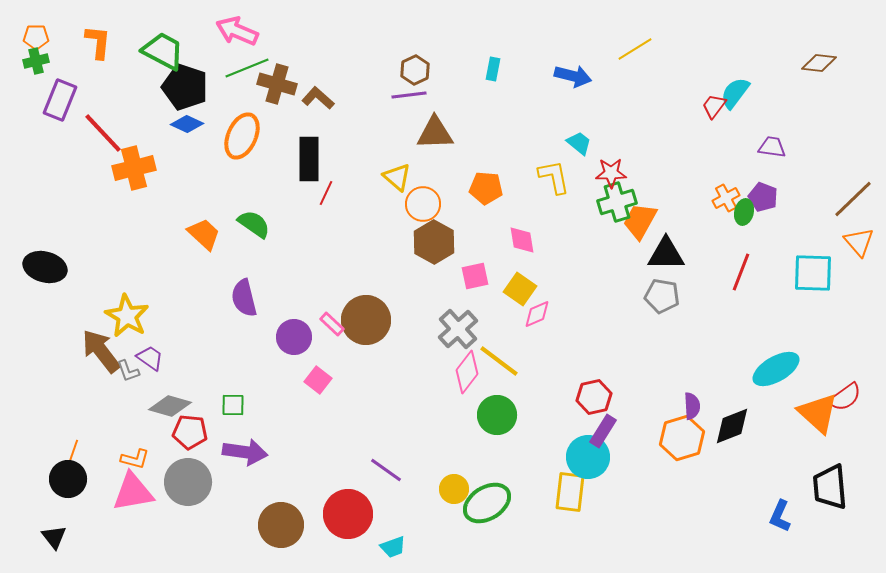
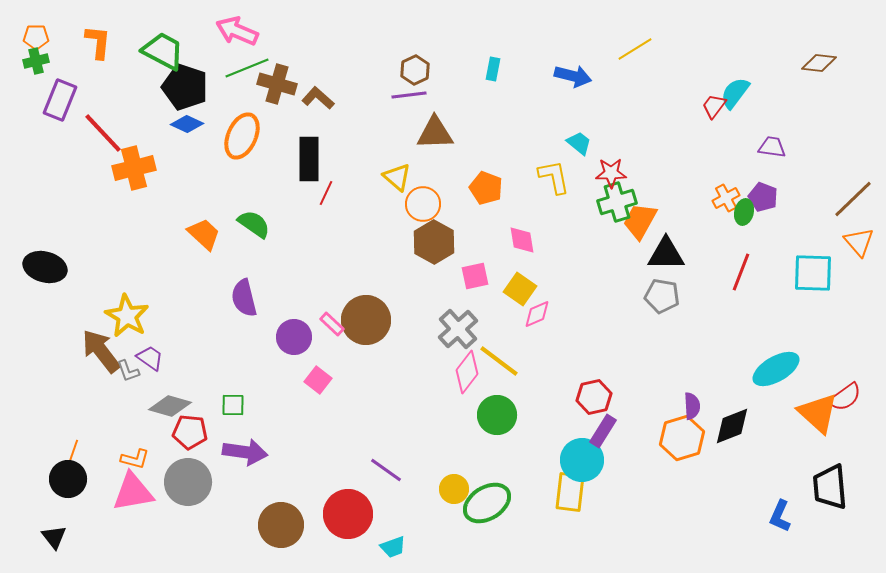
orange pentagon at (486, 188): rotated 16 degrees clockwise
cyan circle at (588, 457): moved 6 px left, 3 px down
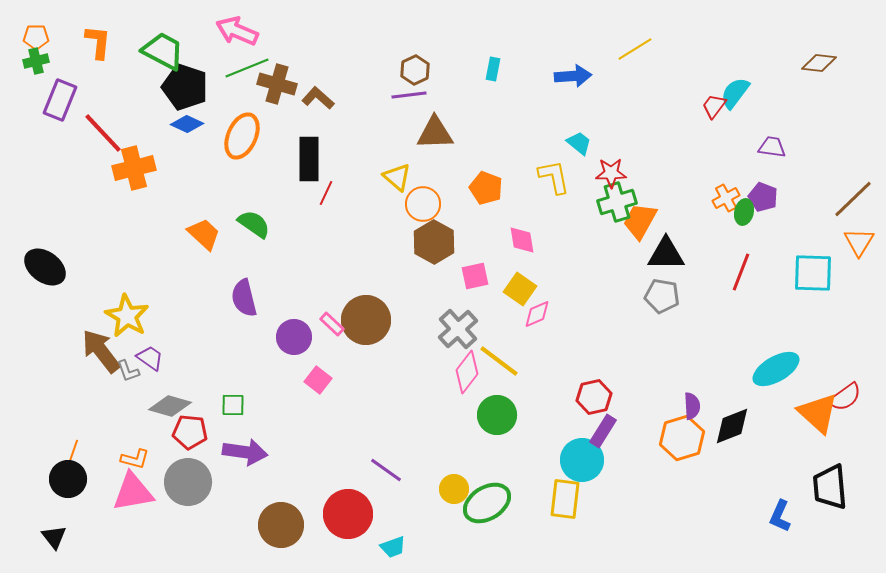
blue arrow at (573, 76): rotated 18 degrees counterclockwise
orange triangle at (859, 242): rotated 12 degrees clockwise
black ellipse at (45, 267): rotated 21 degrees clockwise
yellow rectangle at (570, 492): moved 5 px left, 7 px down
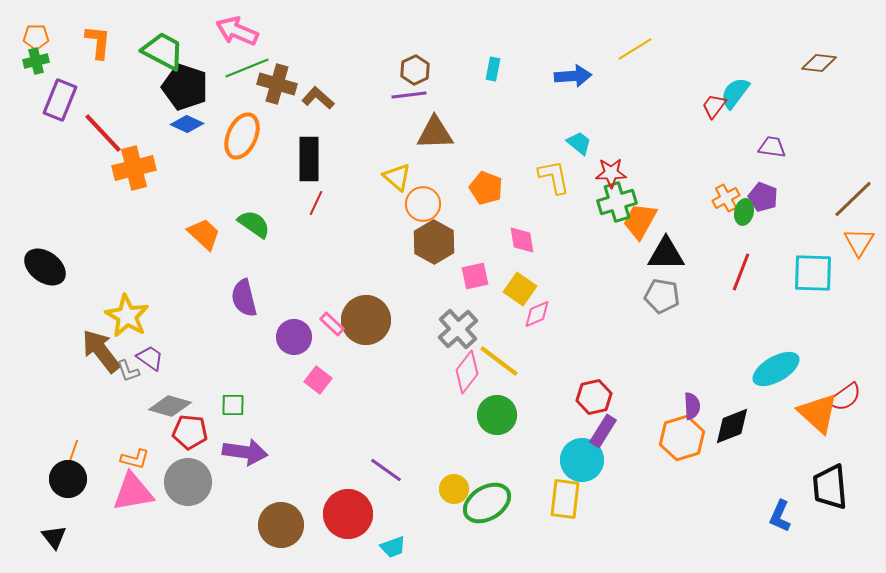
red line at (326, 193): moved 10 px left, 10 px down
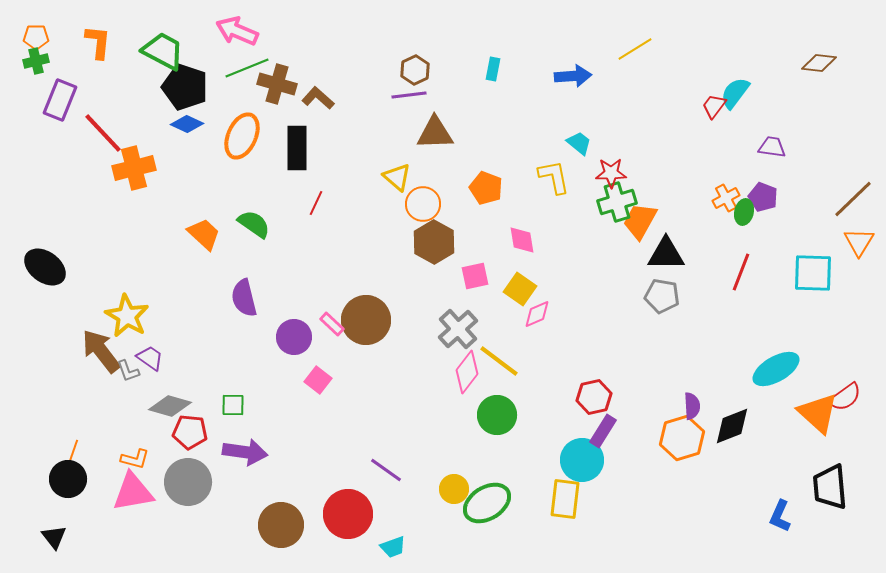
black rectangle at (309, 159): moved 12 px left, 11 px up
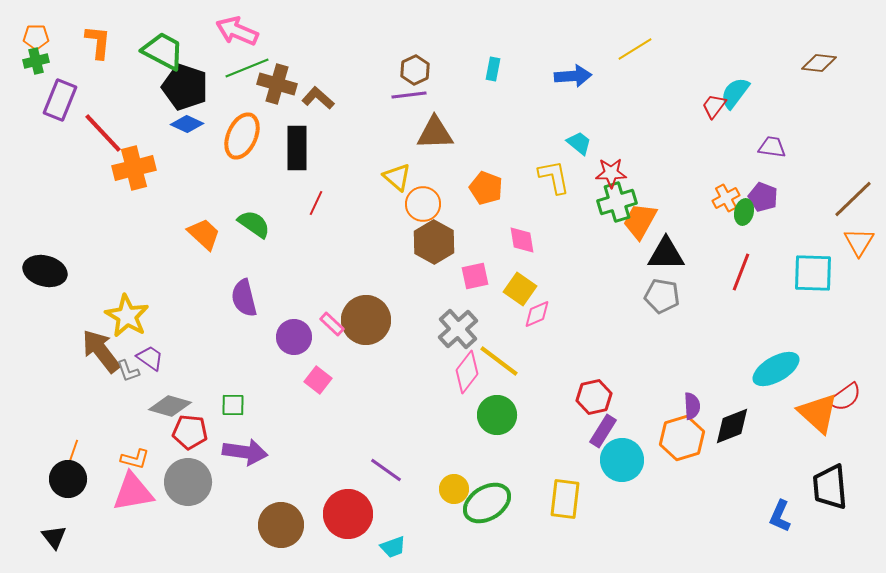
black ellipse at (45, 267): moved 4 px down; rotated 21 degrees counterclockwise
cyan circle at (582, 460): moved 40 px right
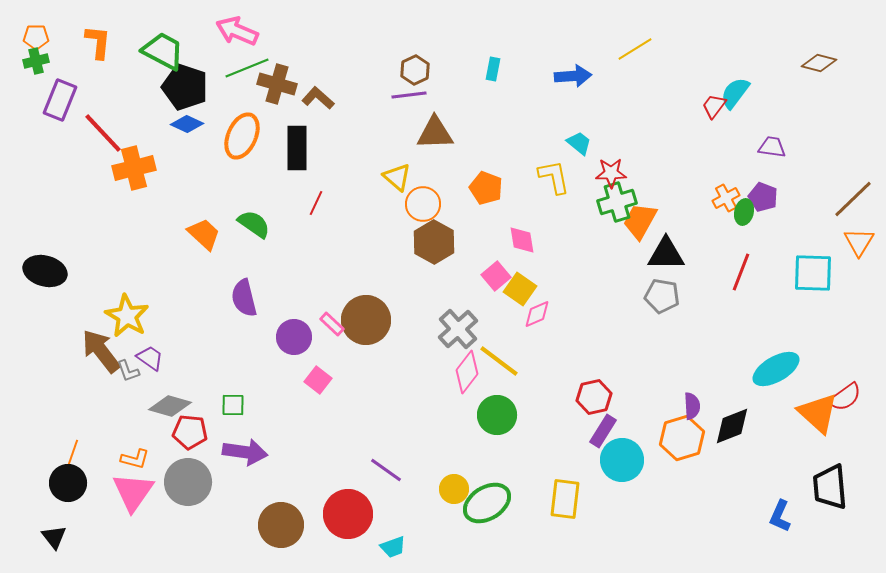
brown diamond at (819, 63): rotated 8 degrees clockwise
pink square at (475, 276): moved 21 px right; rotated 28 degrees counterclockwise
black circle at (68, 479): moved 4 px down
pink triangle at (133, 492): rotated 45 degrees counterclockwise
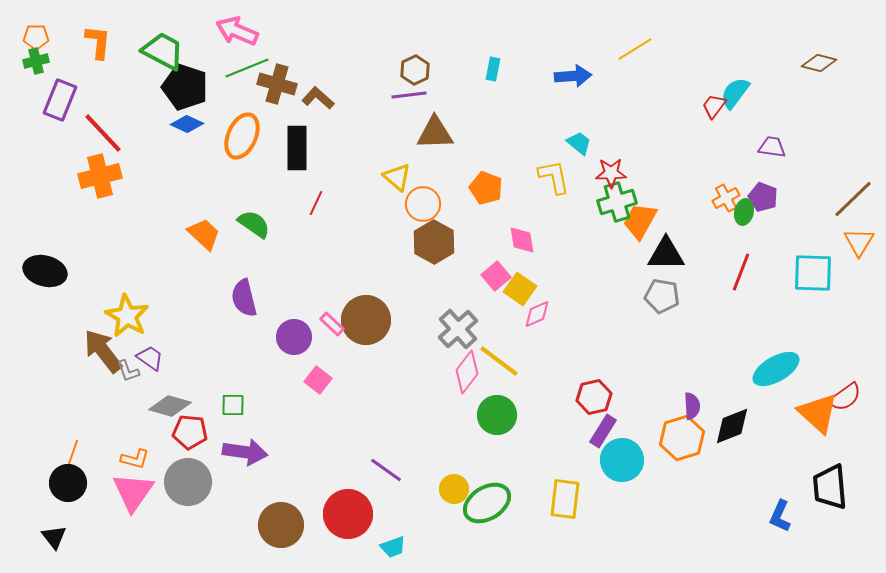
orange cross at (134, 168): moved 34 px left, 8 px down
brown arrow at (101, 351): moved 2 px right
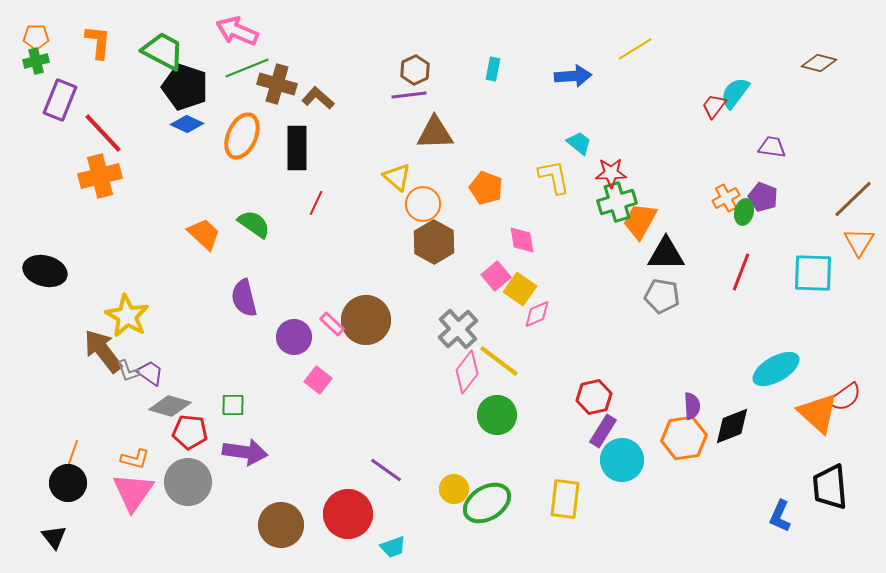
purple trapezoid at (150, 358): moved 15 px down
orange hexagon at (682, 438): moved 2 px right; rotated 9 degrees clockwise
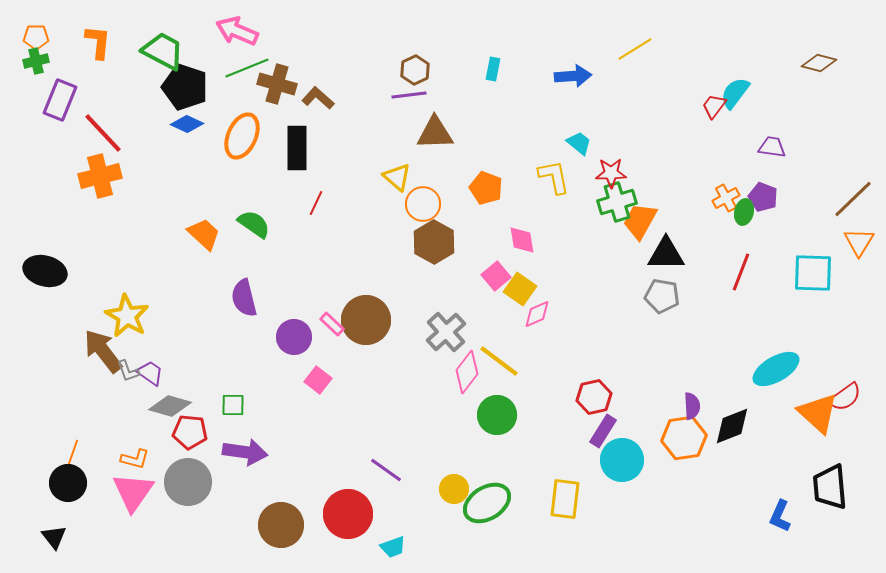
gray cross at (458, 329): moved 12 px left, 3 px down
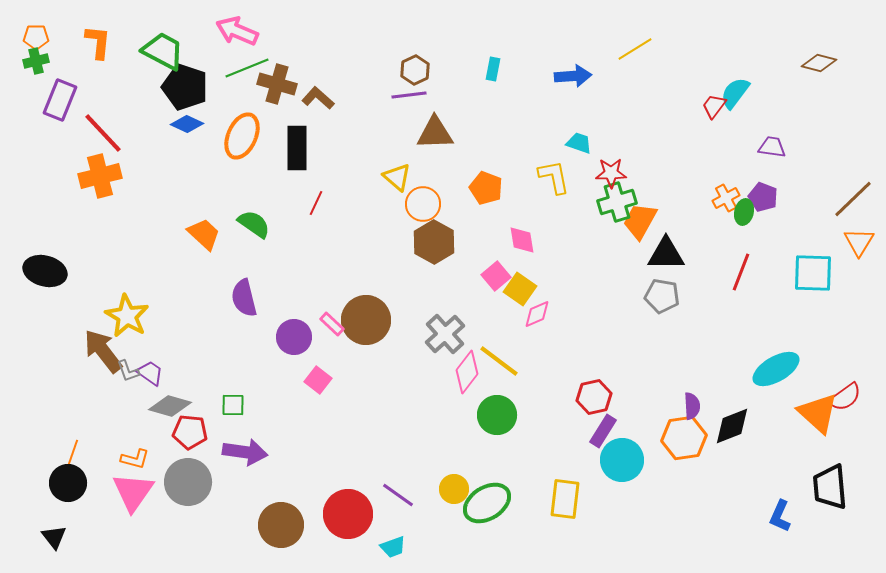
cyan trapezoid at (579, 143): rotated 20 degrees counterclockwise
gray cross at (446, 332): moved 1 px left, 2 px down
purple line at (386, 470): moved 12 px right, 25 px down
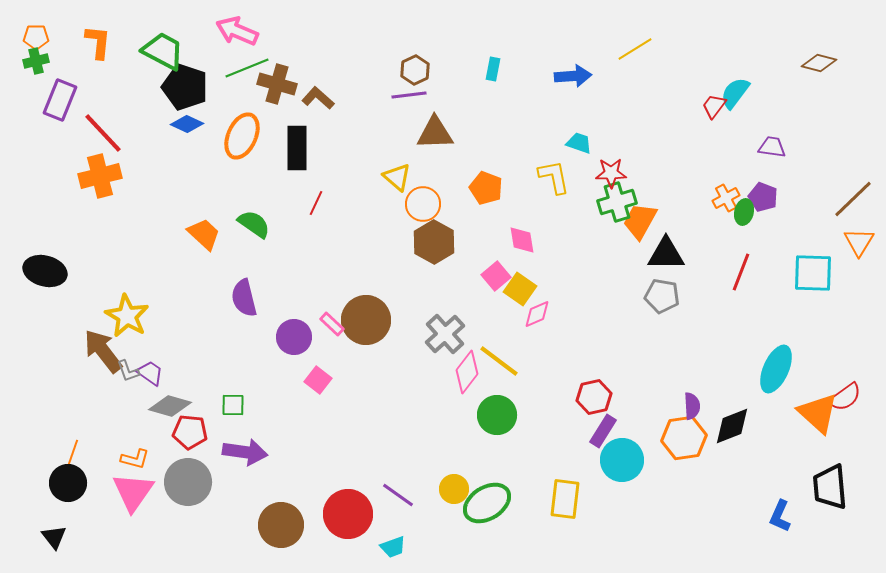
cyan ellipse at (776, 369): rotated 36 degrees counterclockwise
